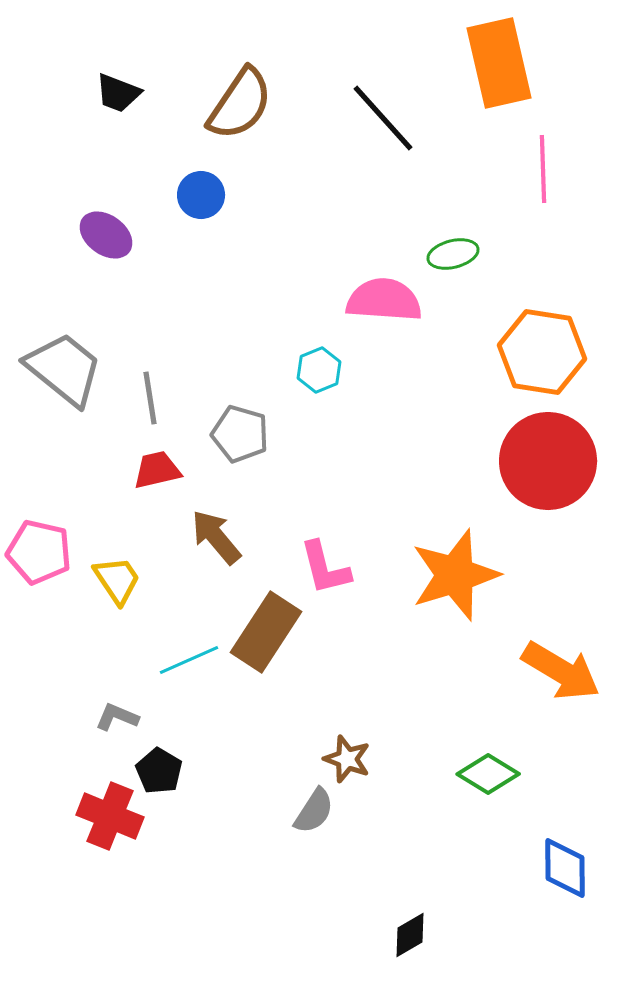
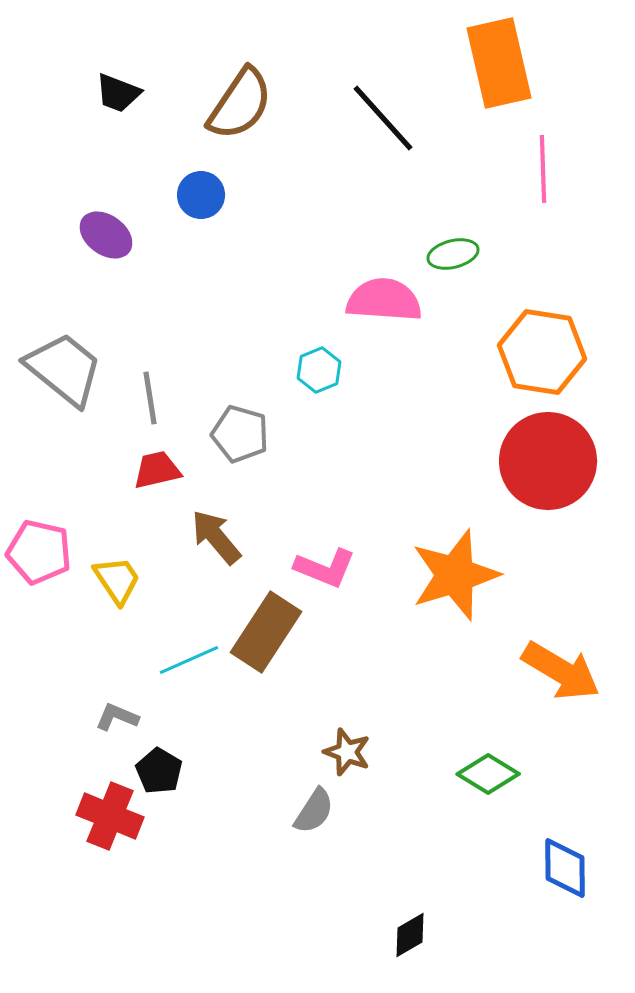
pink L-shape: rotated 54 degrees counterclockwise
brown star: moved 7 px up
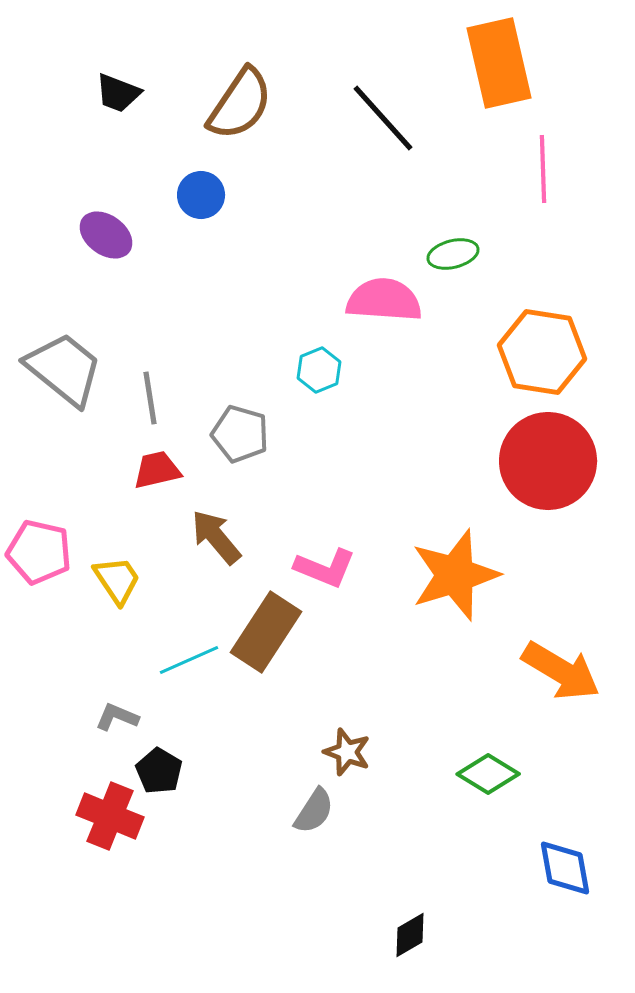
blue diamond: rotated 10 degrees counterclockwise
